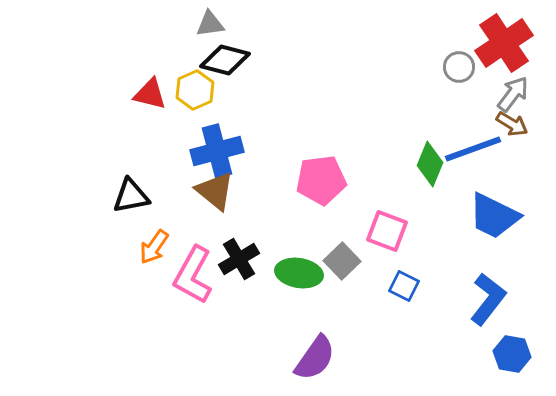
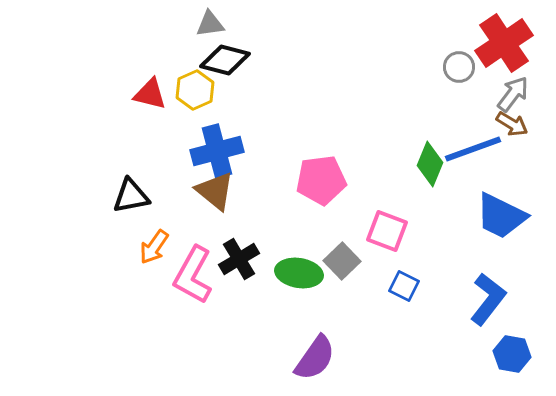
blue trapezoid: moved 7 px right
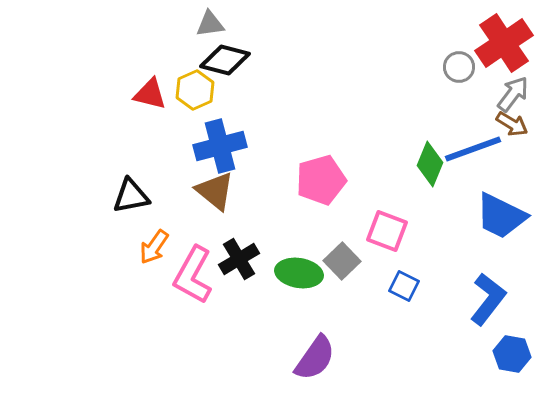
blue cross: moved 3 px right, 5 px up
pink pentagon: rotated 9 degrees counterclockwise
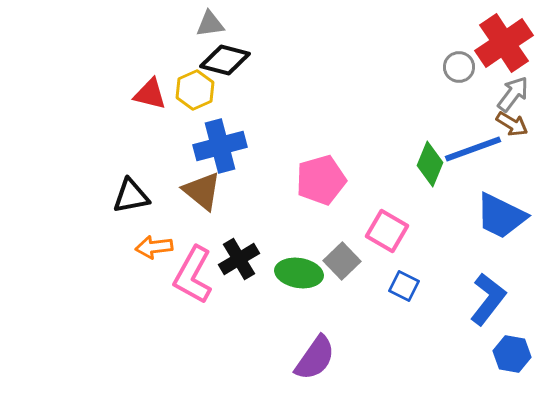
brown triangle: moved 13 px left
pink square: rotated 9 degrees clockwise
orange arrow: rotated 48 degrees clockwise
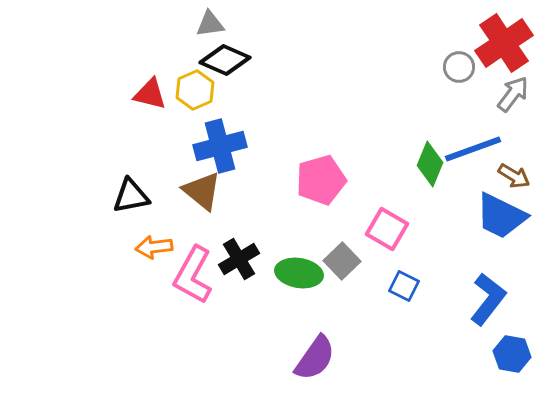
black diamond: rotated 9 degrees clockwise
brown arrow: moved 2 px right, 52 px down
pink square: moved 2 px up
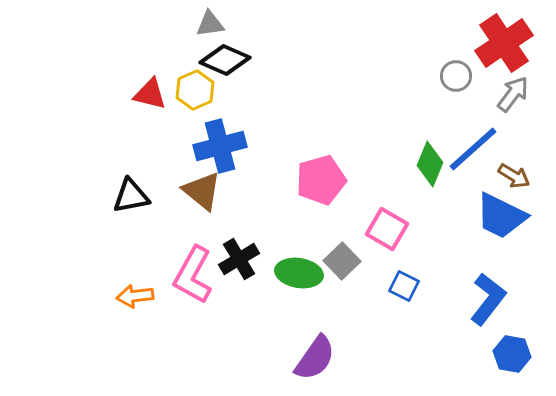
gray circle: moved 3 px left, 9 px down
blue line: rotated 22 degrees counterclockwise
orange arrow: moved 19 px left, 49 px down
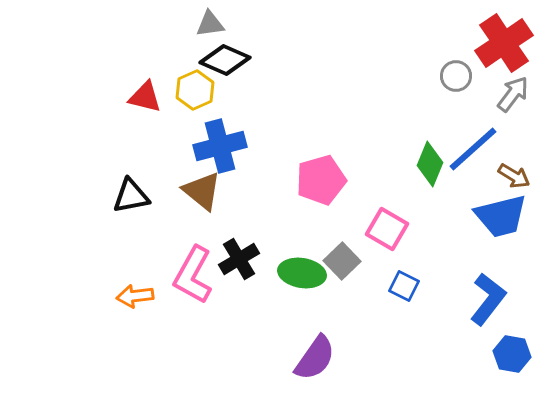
red triangle: moved 5 px left, 3 px down
blue trapezoid: rotated 40 degrees counterclockwise
green ellipse: moved 3 px right
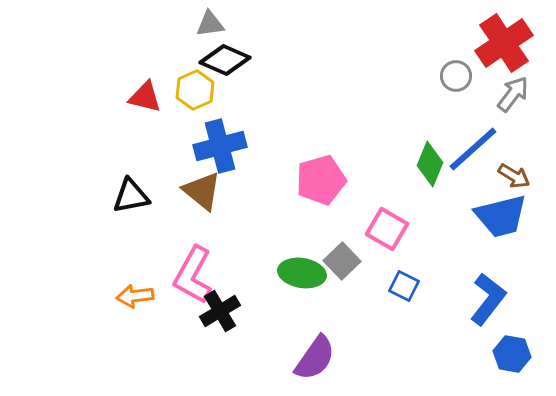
black cross: moved 19 px left, 52 px down
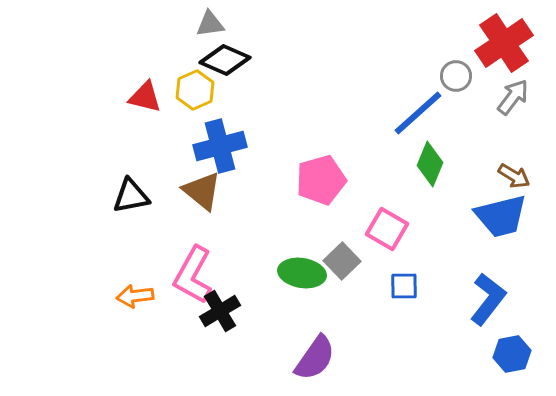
gray arrow: moved 3 px down
blue line: moved 55 px left, 36 px up
blue square: rotated 28 degrees counterclockwise
blue hexagon: rotated 21 degrees counterclockwise
